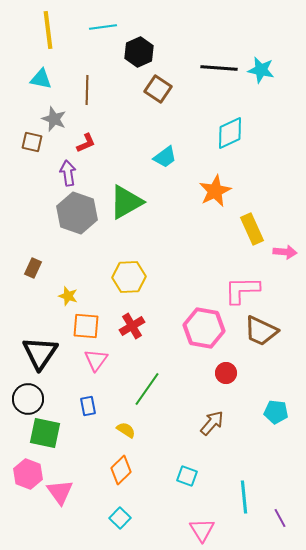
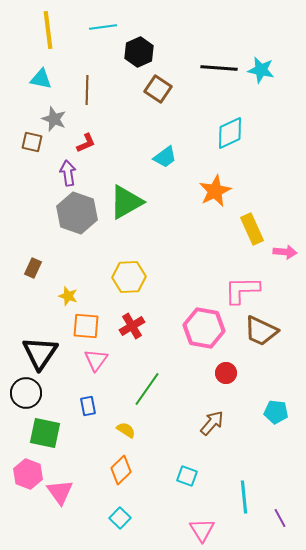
black circle at (28, 399): moved 2 px left, 6 px up
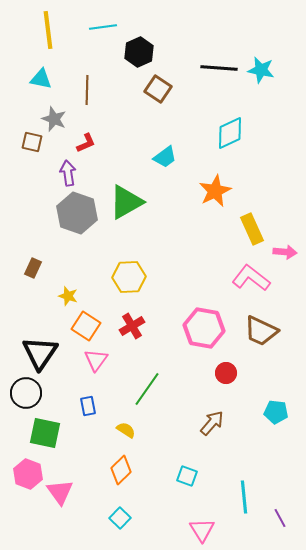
pink L-shape at (242, 290): moved 9 px right, 12 px up; rotated 39 degrees clockwise
orange square at (86, 326): rotated 28 degrees clockwise
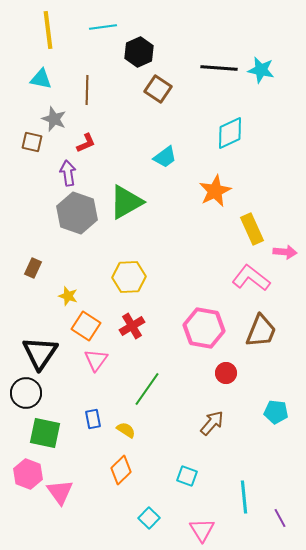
brown trapezoid at (261, 331): rotated 93 degrees counterclockwise
blue rectangle at (88, 406): moved 5 px right, 13 px down
cyan square at (120, 518): moved 29 px right
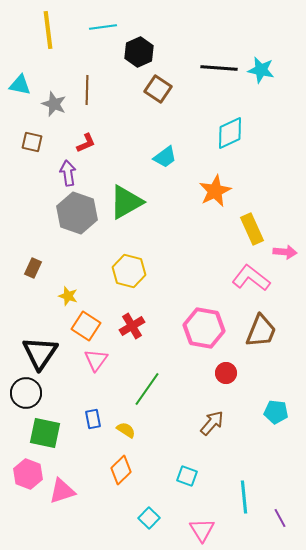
cyan triangle at (41, 79): moved 21 px left, 6 px down
gray star at (54, 119): moved 15 px up
yellow hexagon at (129, 277): moved 6 px up; rotated 16 degrees clockwise
pink triangle at (60, 492): moved 2 px right, 1 px up; rotated 48 degrees clockwise
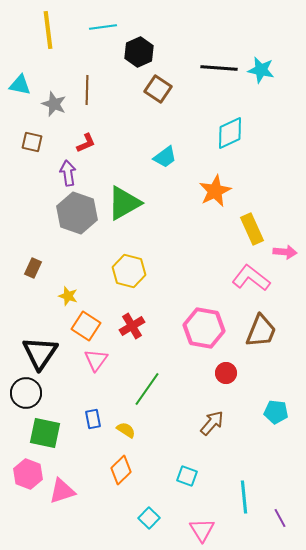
green triangle at (126, 202): moved 2 px left, 1 px down
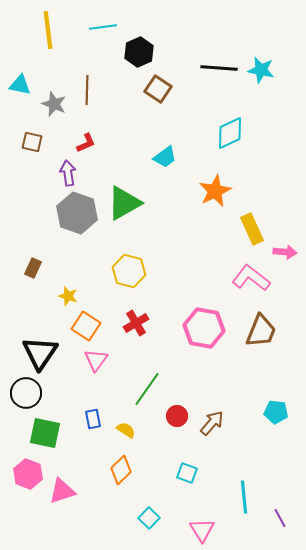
red cross at (132, 326): moved 4 px right, 3 px up
red circle at (226, 373): moved 49 px left, 43 px down
cyan square at (187, 476): moved 3 px up
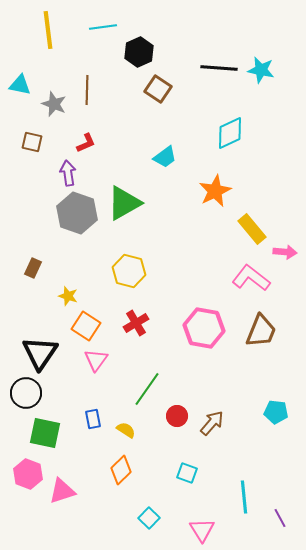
yellow rectangle at (252, 229): rotated 16 degrees counterclockwise
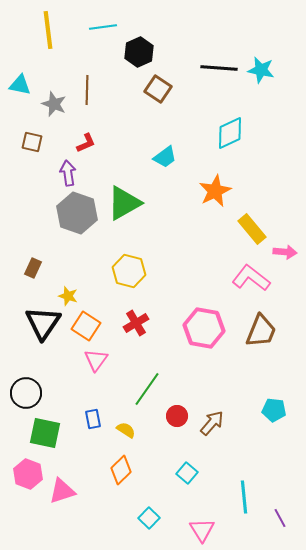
black triangle at (40, 353): moved 3 px right, 30 px up
cyan pentagon at (276, 412): moved 2 px left, 2 px up
cyan square at (187, 473): rotated 20 degrees clockwise
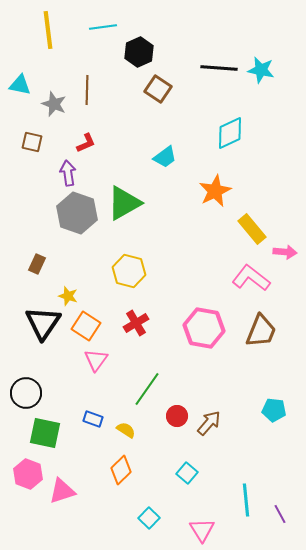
brown rectangle at (33, 268): moved 4 px right, 4 px up
blue rectangle at (93, 419): rotated 60 degrees counterclockwise
brown arrow at (212, 423): moved 3 px left
cyan line at (244, 497): moved 2 px right, 3 px down
purple line at (280, 518): moved 4 px up
